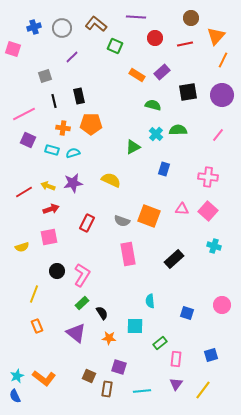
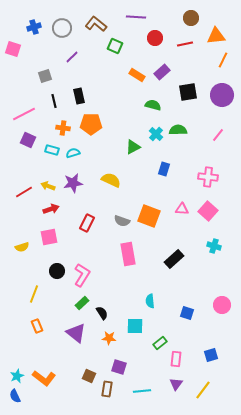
orange triangle at (216, 36): rotated 42 degrees clockwise
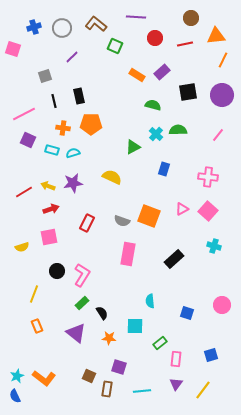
yellow semicircle at (111, 180): moved 1 px right, 3 px up
pink triangle at (182, 209): rotated 32 degrees counterclockwise
pink rectangle at (128, 254): rotated 20 degrees clockwise
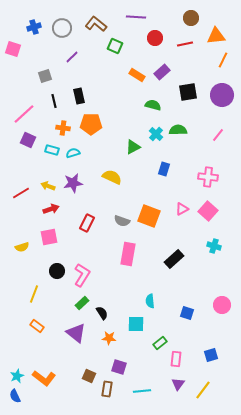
pink line at (24, 114): rotated 15 degrees counterclockwise
red line at (24, 192): moved 3 px left, 1 px down
orange rectangle at (37, 326): rotated 32 degrees counterclockwise
cyan square at (135, 326): moved 1 px right, 2 px up
purple triangle at (176, 384): moved 2 px right
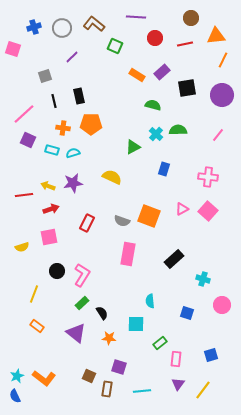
brown L-shape at (96, 24): moved 2 px left
black square at (188, 92): moved 1 px left, 4 px up
red line at (21, 193): moved 3 px right, 2 px down; rotated 24 degrees clockwise
cyan cross at (214, 246): moved 11 px left, 33 px down
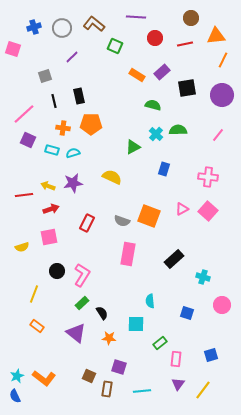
cyan cross at (203, 279): moved 2 px up
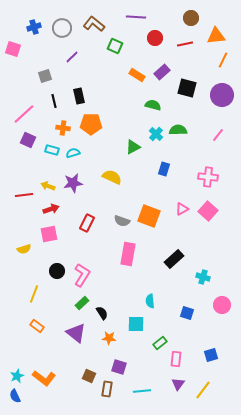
black square at (187, 88): rotated 24 degrees clockwise
pink square at (49, 237): moved 3 px up
yellow semicircle at (22, 247): moved 2 px right, 2 px down
